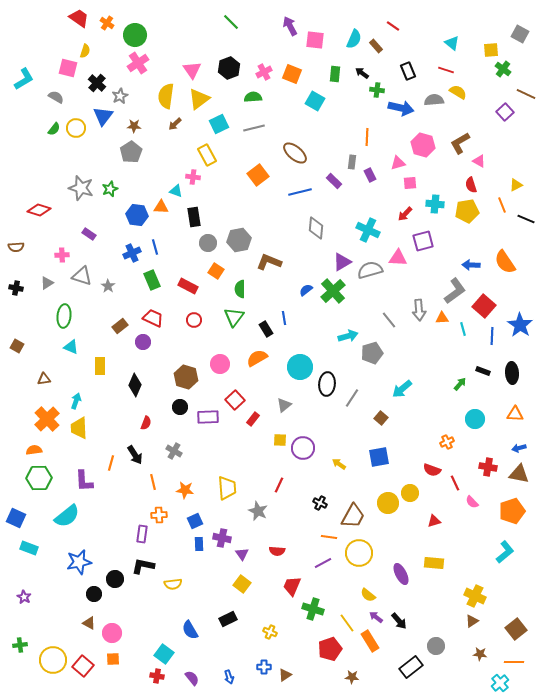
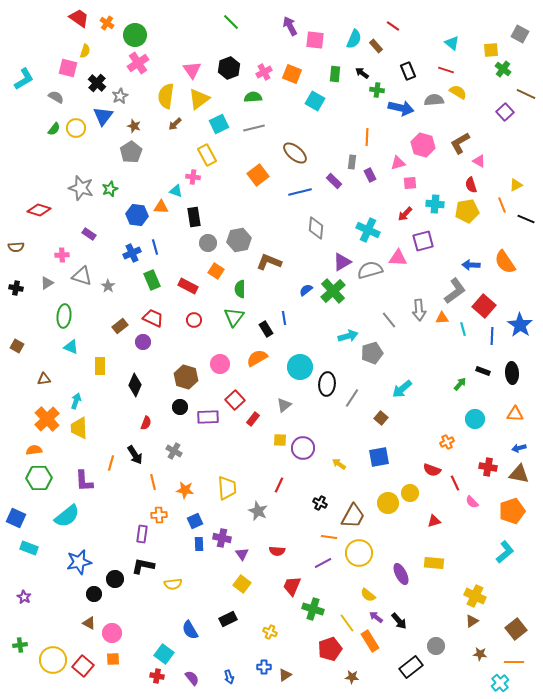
brown star at (134, 126): rotated 16 degrees clockwise
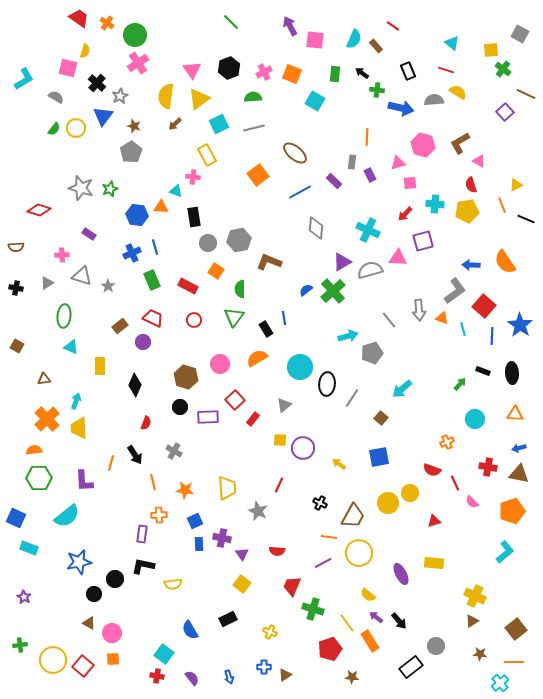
blue line at (300, 192): rotated 15 degrees counterclockwise
orange triangle at (442, 318): rotated 24 degrees clockwise
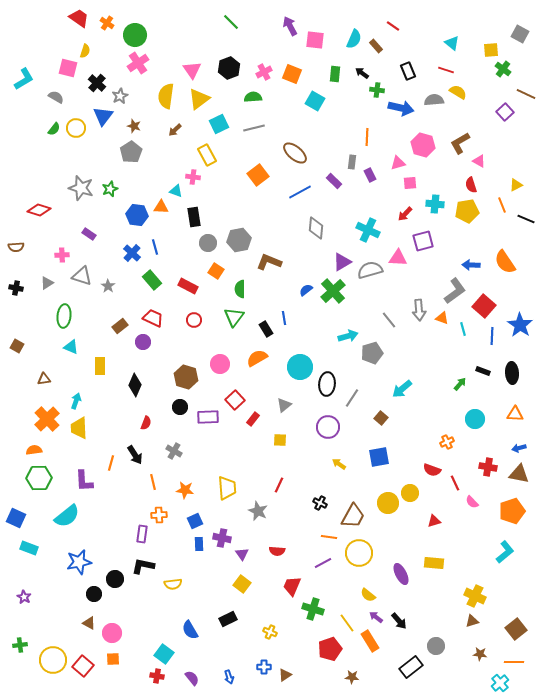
brown arrow at (175, 124): moved 6 px down
blue cross at (132, 253): rotated 24 degrees counterclockwise
green rectangle at (152, 280): rotated 18 degrees counterclockwise
purple circle at (303, 448): moved 25 px right, 21 px up
brown triangle at (472, 621): rotated 16 degrees clockwise
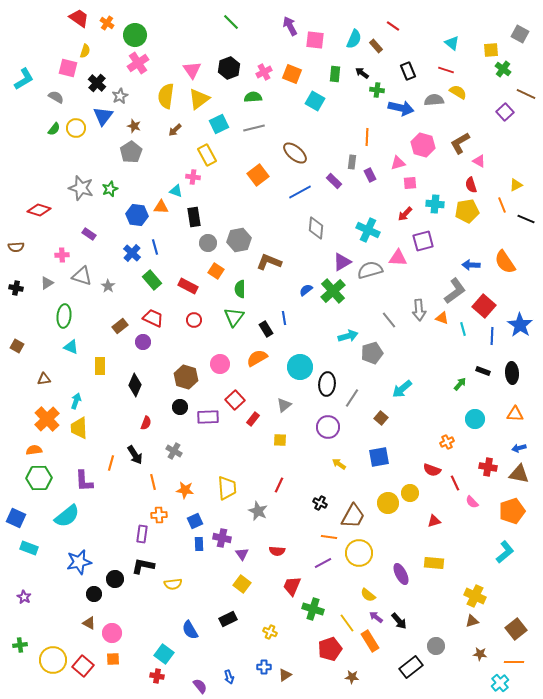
purple semicircle at (192, 678): moved 8 px right, 8 px down
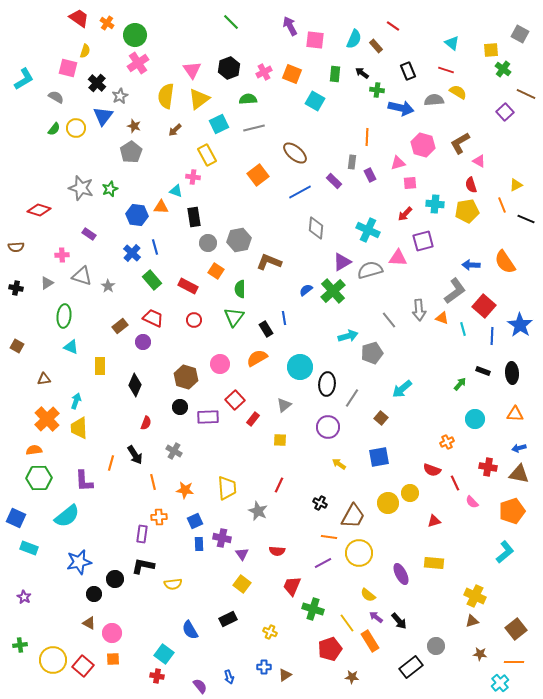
green semicircle at (253, 97): moved 5 px left, 2 px down
orange cross at (159, 515): moved 2 px down
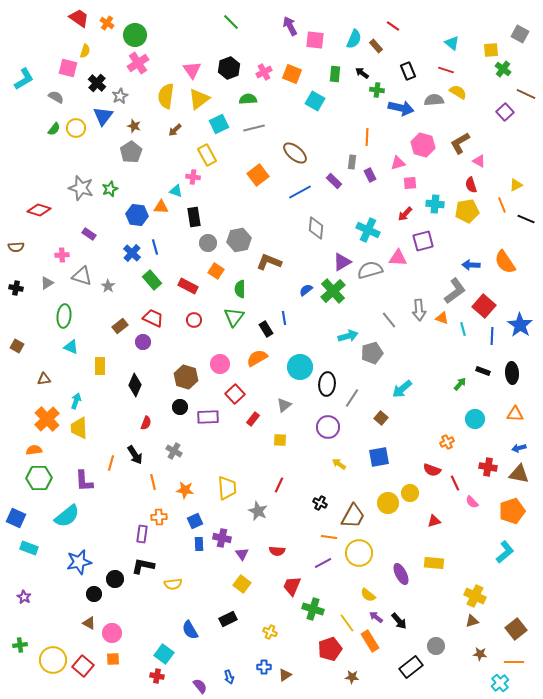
red square at (235, 400): moved 6 px up
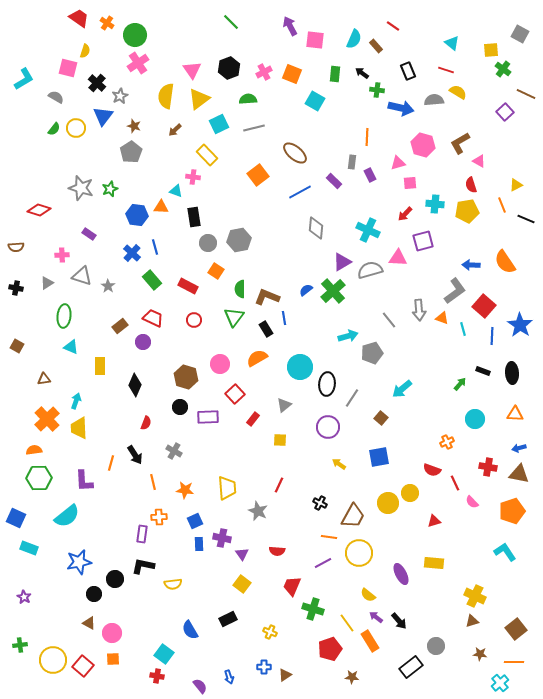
yellow rectangle at (207, 155): rotated 15 degrees counterclockwise
brown L-shape at (269, 262): moved 2 px left, 35 px down
cyan L-shape at (505, 552): rotated 85 degrees counterclockwise
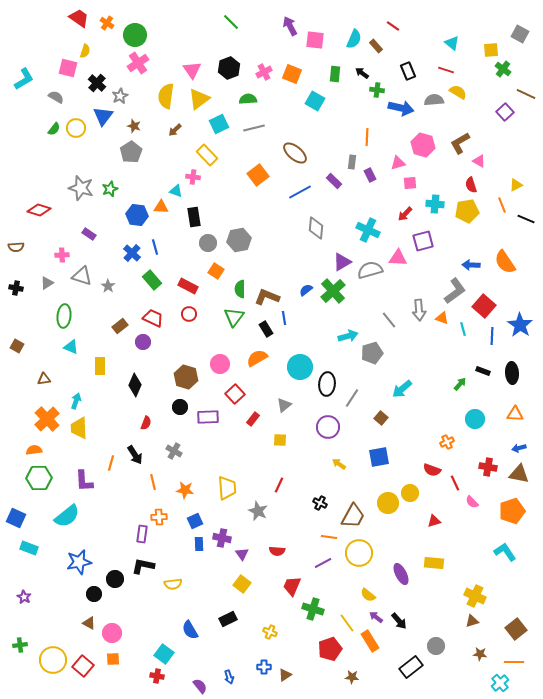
red circle at (194, 320): moved 5 px left, 6 px up
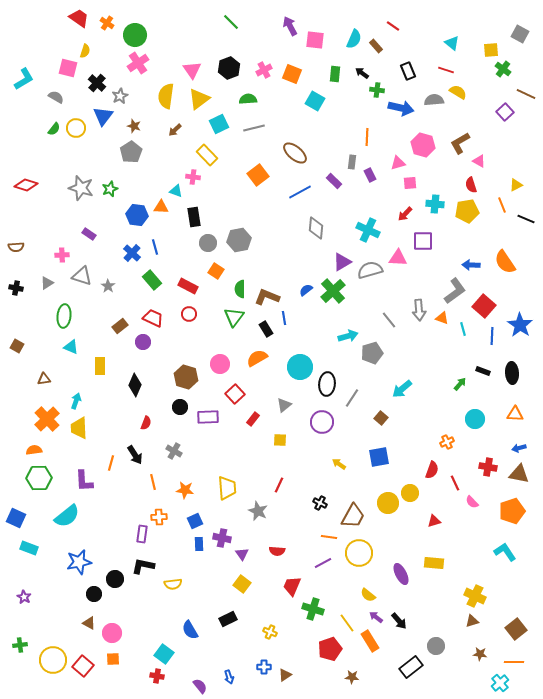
pink cross at (264, 72): moved 2 px up
red diamond at (39, 210): moved 13 px left, 25 px up
purple square at (423, 241): rotated 15 degrees clockwise
purple circle at (328, 427): moved 6 px left, 5 px up
red semicircle at (432, 470): rotated 90 degrees counterclockwise
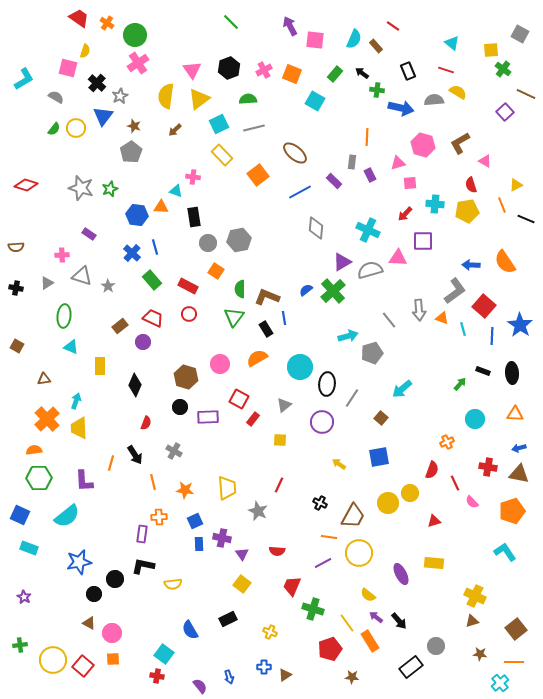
green rectangle at (335, 74): rotated 35 degrees clockwise
yellow rectangle at (207, 155): moved 15 px right
pink triangle at (479, 161): moved 6 px right
red square at (235, 394): moved 4 px right, 5 px down; rotated 18 degrees counterclockwise
blue square at (16, 518): moved 4 px right, 3 px up
